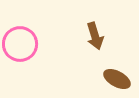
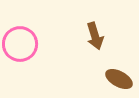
brown ellipse: moved 2 px right
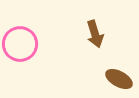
brown arrow: moved 2 px up
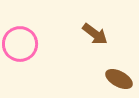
brown arrow: rotated 36 degrees counterclockwise
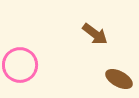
pink circle: moved 21 px down
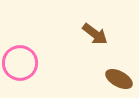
pink circle: moved 2 px up
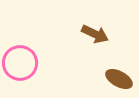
brown arrow: rotated 12 degrees counterclockwise
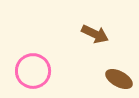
pink circle: moved 13 px right, 8 px down
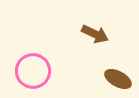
brown ellipse: moved 1 px left
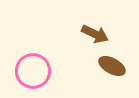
brown ellipse: moved 6 px left, 13 px up
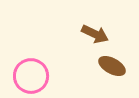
pink circle: moved 2 px left, 5 px down
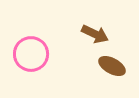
pink circle: moved 22 px up
